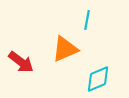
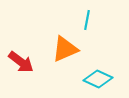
cyan diamond: rotated 48 degrees clockwise
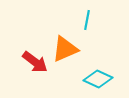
red arrow: moved 14 px right
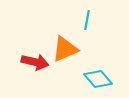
red arrow: rotated 24 degrees counterclockwise
cyan diamond: rotated 24 degrees clockwise
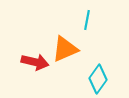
cyan diamond: rotated 76 degrees clockwise
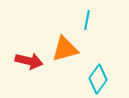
orange triangle: rotated 8 degrees clockwise
red arrow: moved 6 px left, 1 px up
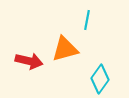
cyan diamond: moved 2 px right
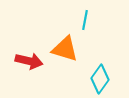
cyan line: moved 2 px left
orange triangle: rotated 32 degrees clockwise
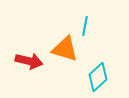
cyan line: moved 6 px down
cyan diamond: moved 2 px left, 2 px up; rotated 12 degrees clockwise
